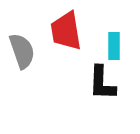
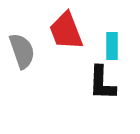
red trapezoid: rotated 12 degrees counterclockwise
cyan rectangle: moved 2 px left
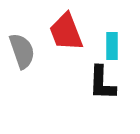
red trapezoid: moved 1 px down
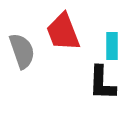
red trapezoid: moved 3 px left
